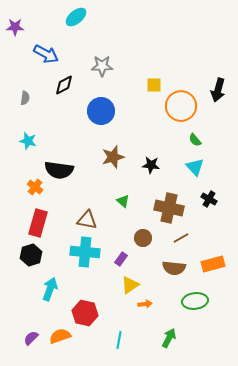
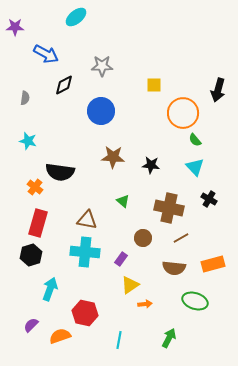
orange circle: moved 2 px right, 7 px down
brown star: rotated 20 degrees clockwise
black semicircle: moved 1 px right, 2 px down
green ellipse: rotated 25 degrees clockwise
purple semicircle: moved 13 px up
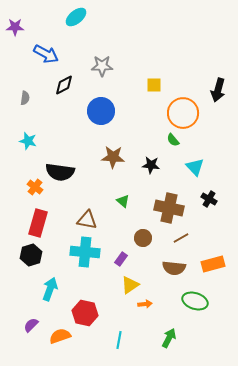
green semicircle: moved 22 px left
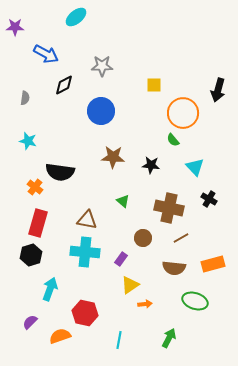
purple semicircle: moved 1 px left, 3 px up
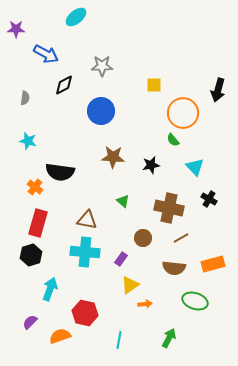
purple star: moved 1 px right, 2 px down
black star: rotated 18 degrees counterclockwise
